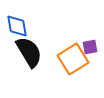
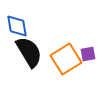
purple square: moved 2 px left, 7 px down
orange square: moved 7 px left
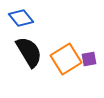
blue diamond: moved 4 px right, 8 px up; rotated 30 degrees counterclockwise
purple square: moved 1 px right, 5 px down
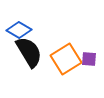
blue diamond: moved 2 px left, 12 px down; rotated 20 degrees counterclockwise
purple square: rotated 14 degrees clockwise
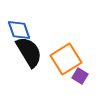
blue diamond: rotated 40 degrees clockwise
purple square: moved 9 px left, 17 px down; rotated 28 degrees clockwise
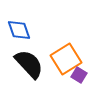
black semicircle: moved 12 px down; rotated 12 degrees counterclockwise
purple square: moved 1 px left, 1 px up
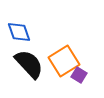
blue diamond: moved 2 px down
orange square: moved 2 px left, 2 px down
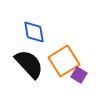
blue diamond: moved 15 px right; rotated 10 degrees clockwise
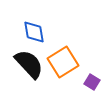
orange square: moved 1 px left, 1 px down
purple square: moved 13 px right, 7 px down
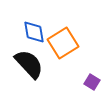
orange square: moved 19 px up
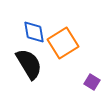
black semicircle: rotated 12 degrees clockwise
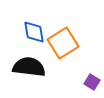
black semicircle: moved 3 px down; rotated 52 degrees counterclockwise
